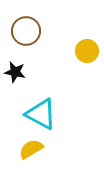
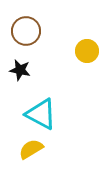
black star: moved 5 px right, 2 px up
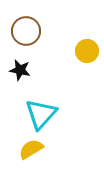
cyan triangle: rotated 44 degrees clockwise
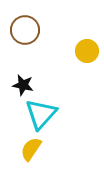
brown circle: moved 1 px left, 1 px up
black star: moved 3 px right, 15 px down
yellow semicircle: rotated 25 degrees counterclockwise
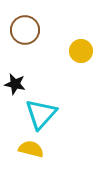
yellow circle: moved 6 px left
black star: moved 8 px left, 1 px up
yellow semicircle: rotated 70 degrees clockwise
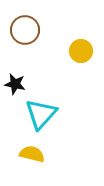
yellow semicircle: moved 1 px right, 5 px down
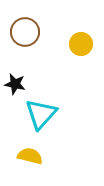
brown circle: moved 2 px down
yellow circle: moved 7 px up
yellow semicircle: moved 2 px left, 2 px down
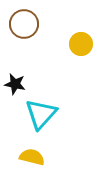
brown circle: moved 1 px left, 8 px up
yellow semicircle: moved 2 px right, 1 px down
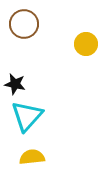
yellow circle: moved 5 px right
cyan triangle: moved 14 px left, 2 px down
yellow semicircle: rotated 20 degrees counterclockwise
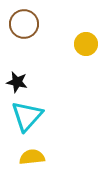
black star: moved 2 px right, 2 px up
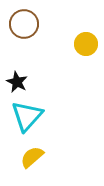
black star: rotated 15 degrees clockwise
yellow semicircle: rotated 35 degrees counterclockwise
